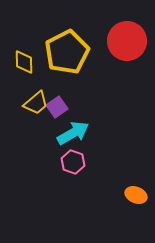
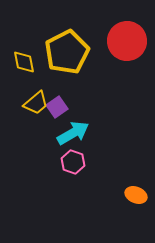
yellow diamond: rotated 10 degrees counterclockwise
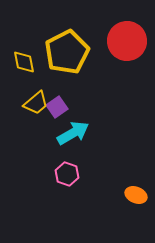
pink hexagon: moved 6 px left, 12 px down
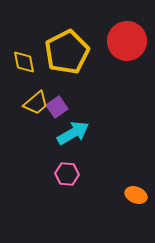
pink hexagon: rotated 15 degrees counterclockwise
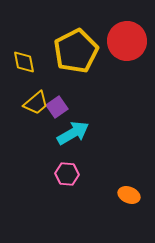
yellow pentagon: moved 9 px right, 1 px up
orange ellipse: moved 7 px left
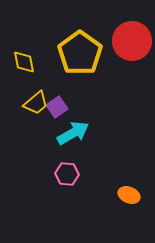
red circle: moved 5 px right
yellow pentagon: moved 4 px right, 2 px down; rotated 9 degrees counterclockwise
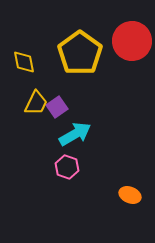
yellow trapezoid: rotated 24 degrees counterclockwise
cyan arrow: moved 2 px right, 1 px down
pink hexagon: moved 7 px up; rotated 15 degrees clockwise
orange ellipse: moved 1 px right
